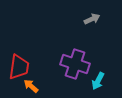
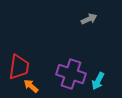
gray arrow: moved 3 px left
purple cross: moved 4 px left, 10 px down
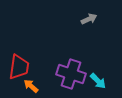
cyan arrow: rotated 72 degrees counterclockwise
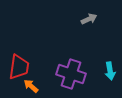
cyan arrow: moved 12 px right, 10 px up; rotated 36 degrees clockwise
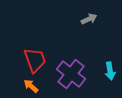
red trapezoid: moved 16 px right, 7 px up; rotated 28 degrees counterclockwise
purple cross: rotated 20 degrees clockwise
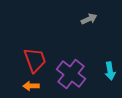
orange arrow: rotated 42 degrees counterclockwise
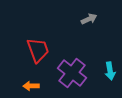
red trapezoid: moved 3 px right, 10 px up
purple cross: moved 1 px right, 1 px up
